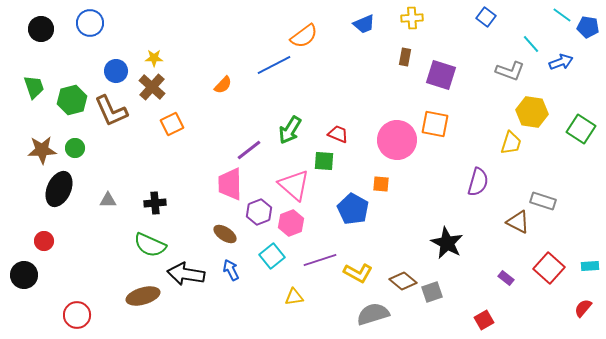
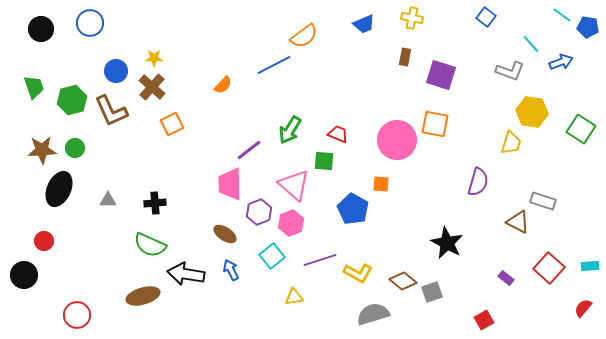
yellow cross at (412, 18): rotated 15 degrees clockwise
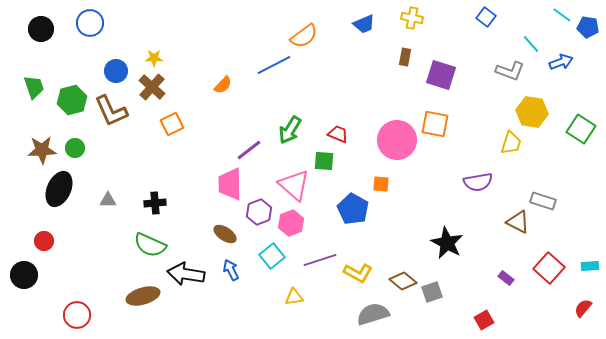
purple semicircle at (478, 182): rotated 64 degrees clockwise
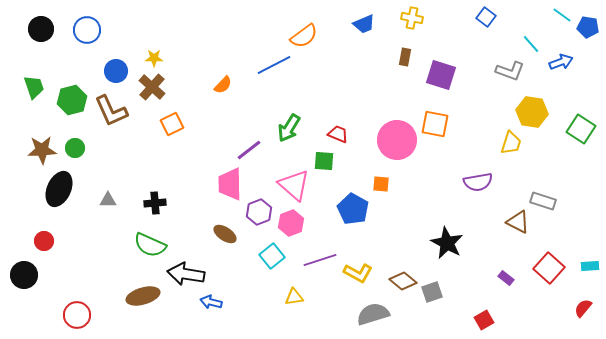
blue circle at (90, 23): moved 3 px left, 7 px down
green arrow at (290, 130): moved 1 px left, 2 px up
blue arrow at (231, 270): moved 20 px left, 32 px down; rotated 50 degrees counterclockwise
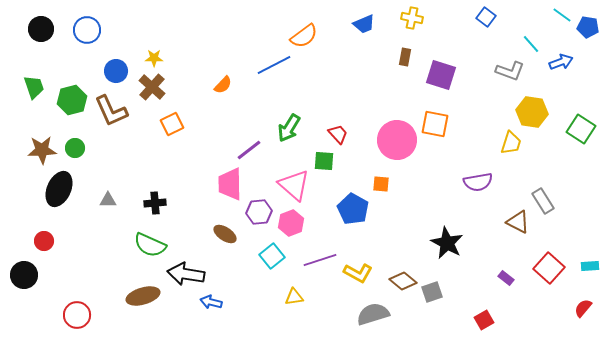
red trapezoid at (338, 134): rotated 25 degrees clockwise
gray rectangle at (543, 201): rotated 40 degrees clockwise
purple hexagon at (259, 212): rotated 15 degrees clockwise
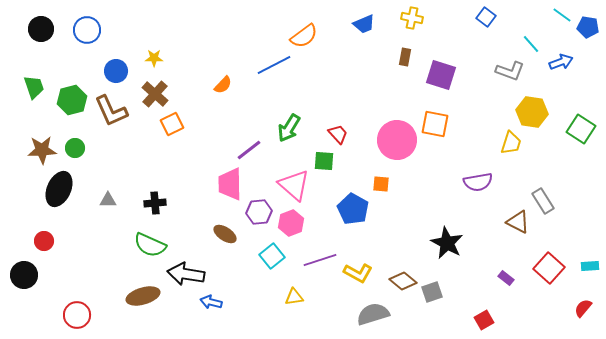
brown cross at (152, 87): moved 3 px right, 7 px down
